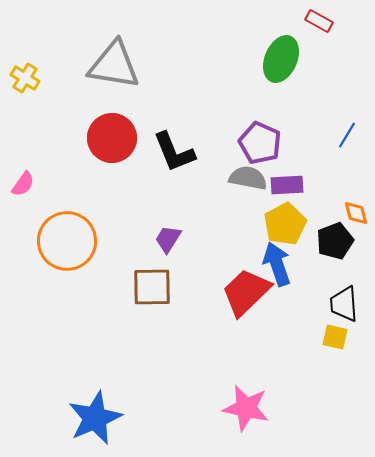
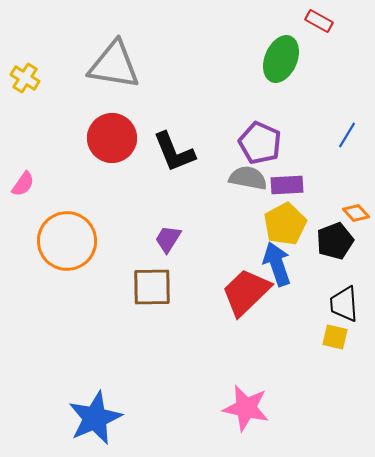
orange diamond: rotated 28 degrees counterclockwise
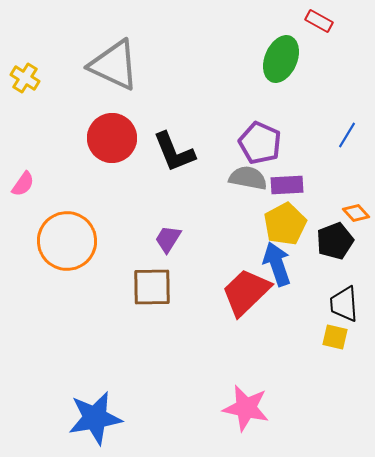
gray triangle: rotated 16 degrees clockwise
blue star: rotated 14 degrees clockwise
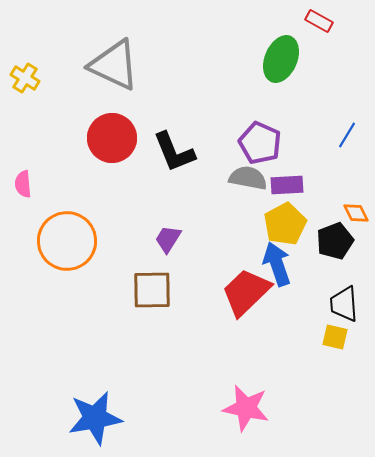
pink semicircle: rotated 140 degrees clockwise
orange diamond: rotated 16 degrees clockwise
brown square: moved 3 px down
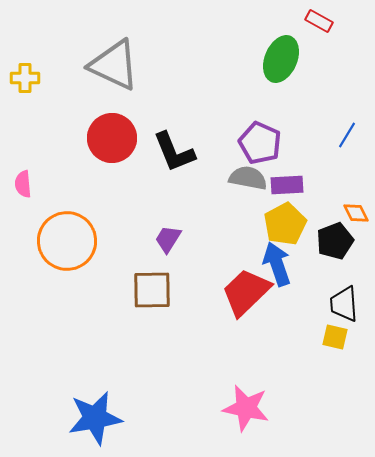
yellow cross: rotated 32 degrees counterclockwise
